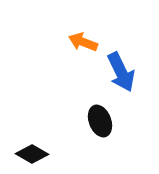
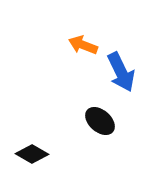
orange arrow: moved 3 px down
black ellipse: rotated 28 degrees counterclockwise
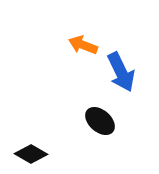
black diamond: moved 1 px left
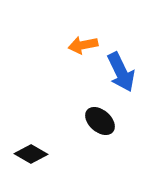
orange arrow: rotated 32 degrees counterclockwise
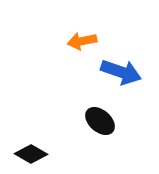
orange arrow: moved 1 px left, 4 px up
blue arrow: rotated 45 degrees counterclockwise
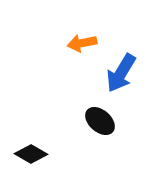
orange arrow: moved 2 px down
blue arrow: moved 1 px down; rotated 102 degrees clockwise
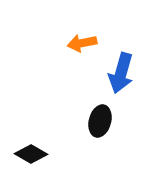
blue arrow: rotated 15 degrees counterclockwise
black ellipse: rotated 64 degrees clockwise
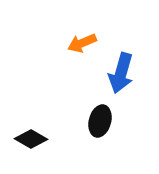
orange arrow: rotated 12 degrees counterclockwise
black diamond: moved 15 px up
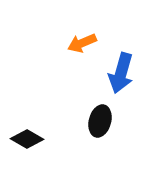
black diamond: moved 4 px left
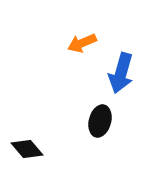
black diamond: moved 10 px down; rotated 20 degrees clockwise
